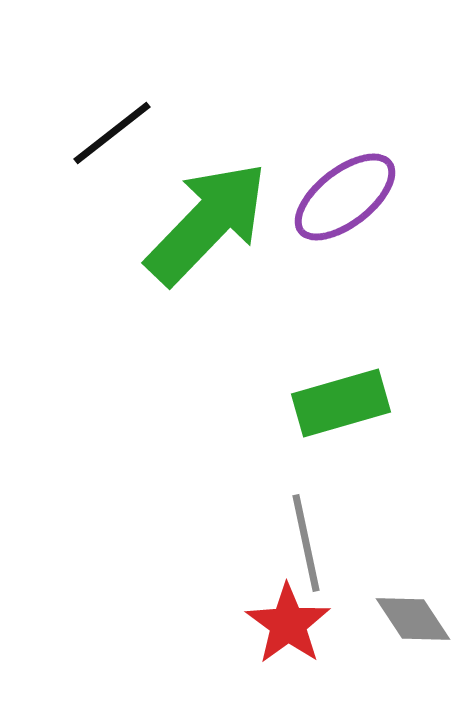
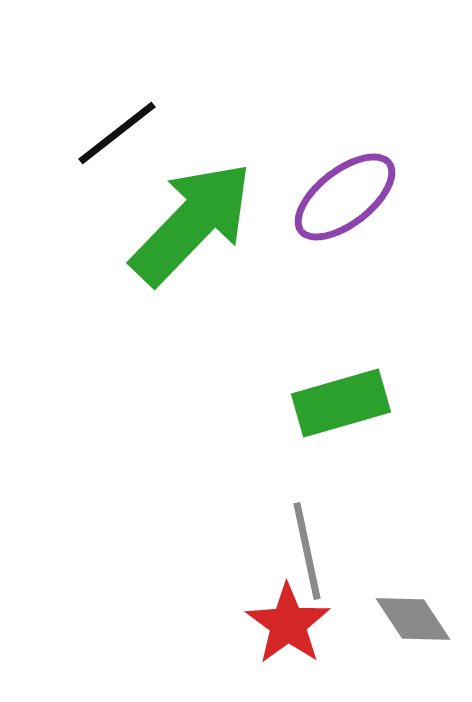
black line: moved 5 px right
green arrow: moved 15 px left
gray line: moved 1 px right, 8 px down
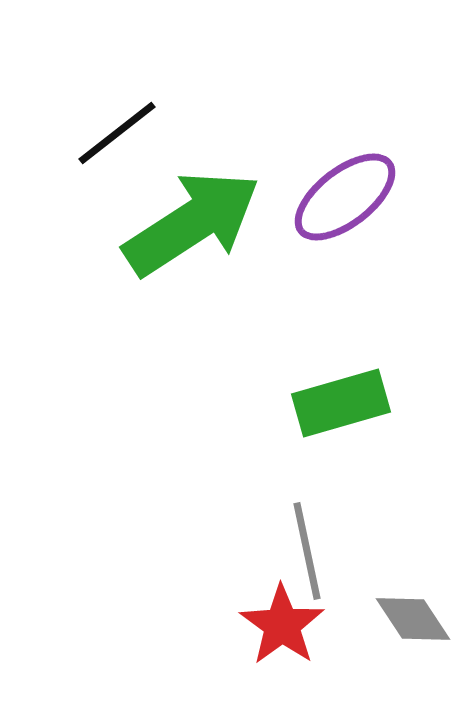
green arrow: rotated 13 degrees clockwise
red star: moved 6 px left, 1 px down
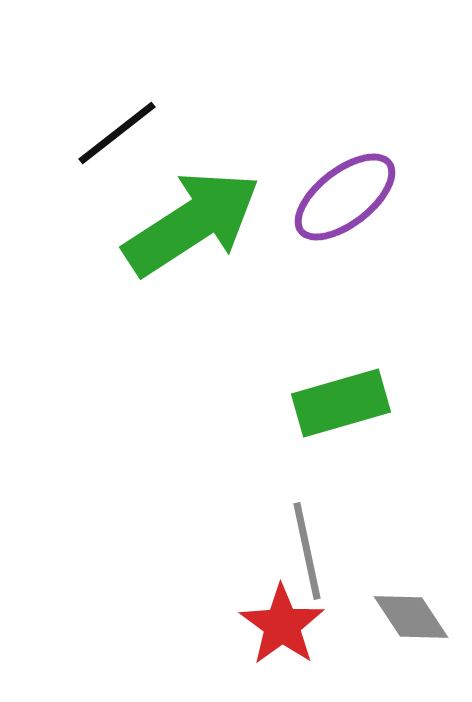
gray diamond: moved 2 px left, 2 px up
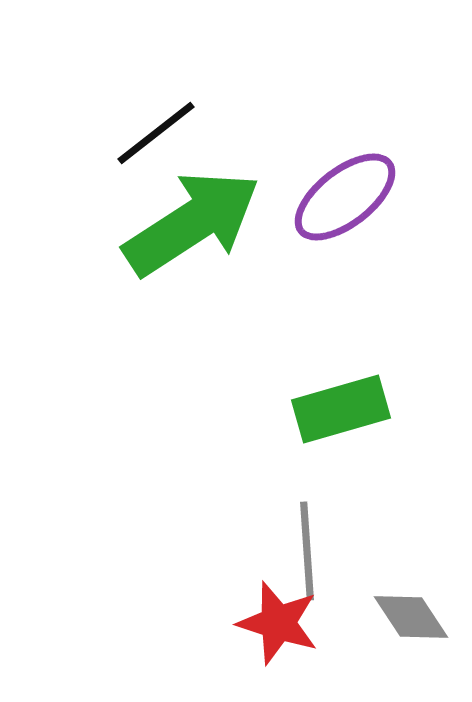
black line: moved 39 px right
green rectangle: moved 6 px down
gray line: rotated 8 degrees clockwise
red star: moved 4 px left, 2 px up; rotated 18 degrees counterclockwise
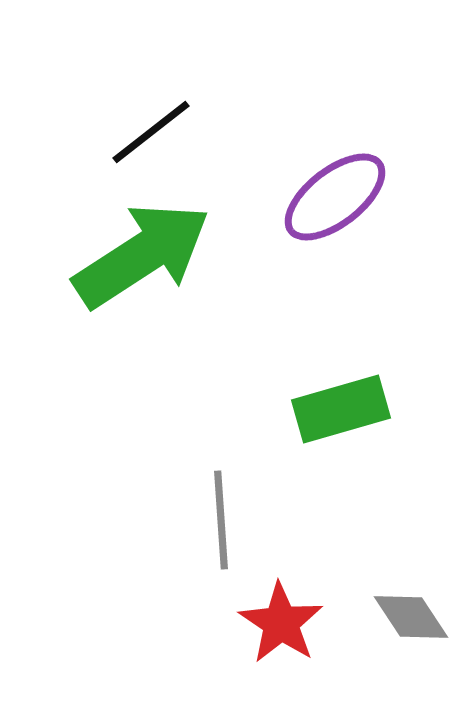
black line: moved 5 px left, 1 px up
purple ellipse: moved 10 px left
green arrow: moved 50 px left, 32 px down
gray line: moved 86 px left, 31 px up
red star: moved 3 px right; rotated 16 degrees clockwise
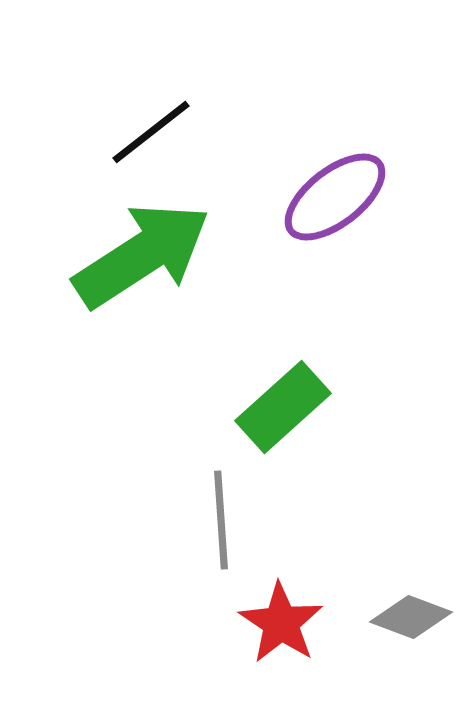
green rectangle: moved 58 px left, 2 px up; rotated 26 degrees counterclockwise
gray diamond: rotated 36 degrees counterclockwise
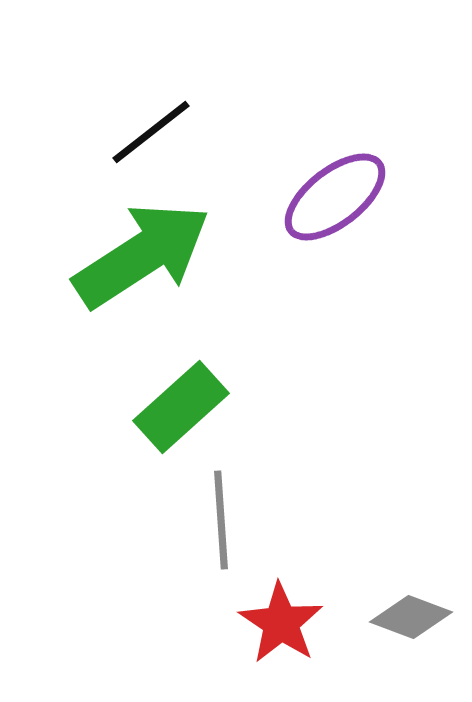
green rectangle: moved 102 px left
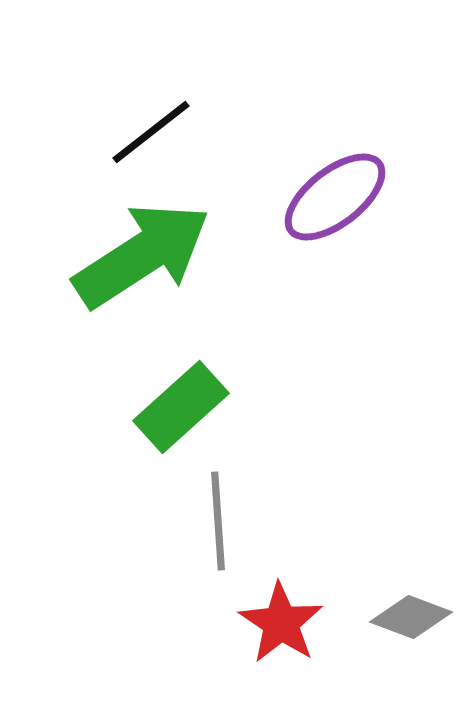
gray line: moved 3 px left, 1 px down
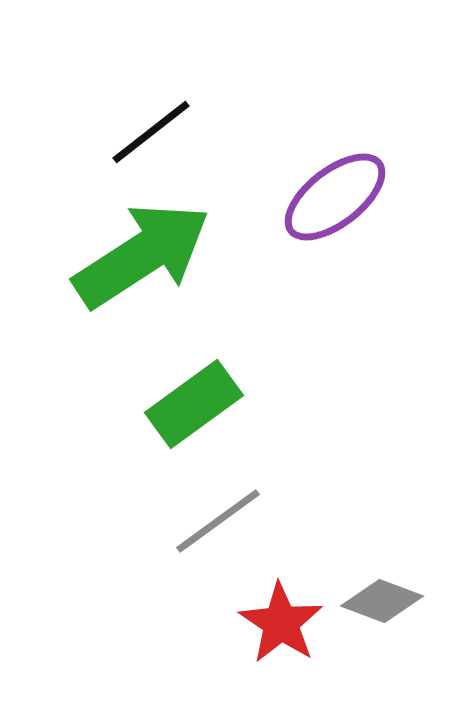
green rectangle: moved 13 px right, 3 px up; rotated 6 degrees clockwise
gray line: rotated 58 degrees clockwise
gray diamond: moved 29 px left, 16 px up
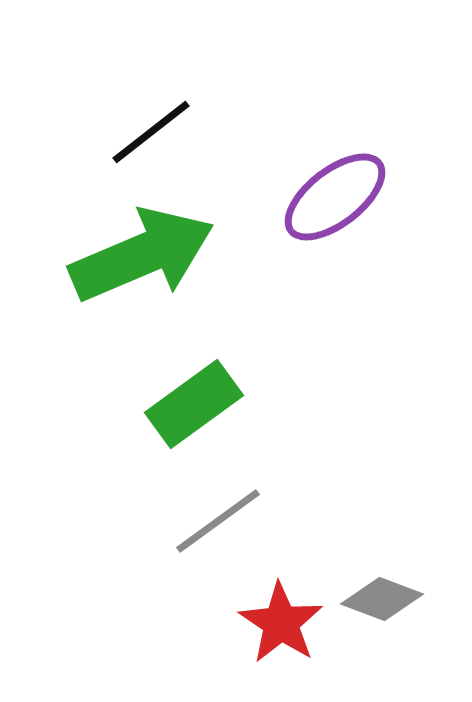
green arrow: rotated 10 degrees clockwise
gray diamond: moved 2 px up
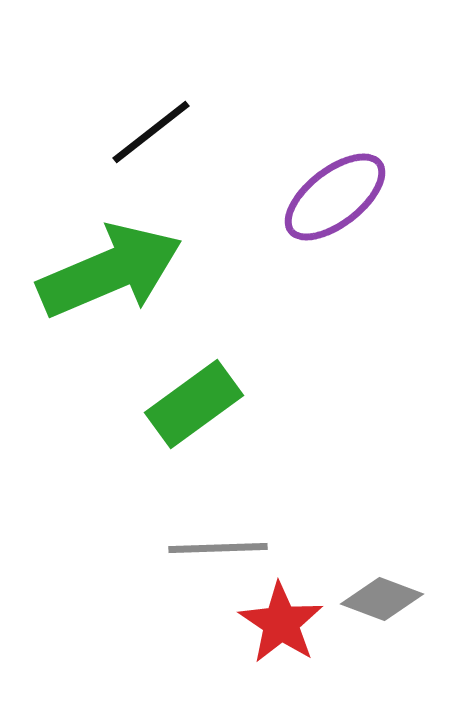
green arrow: moved 32 px left, 16 px down
gray line: moved 27 px down; rotated 34 degrees clockwise
